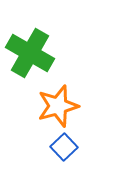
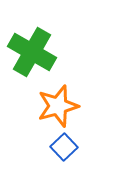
green cross: moved 2 px right, 1 px up
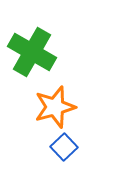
orange star: moved 3 px left, 1 px down
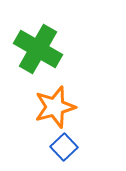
green cross: moved 6 px right, 3 px up
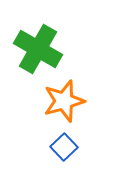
orange star: moved 9 px right, 6 px up
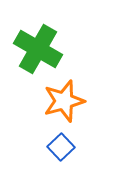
blue square: moved 3 px left
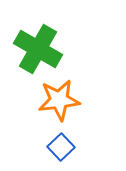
orange star: moved 5 px left, 1 px up; rotated 9 degrees clockwise
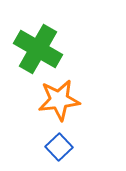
blue square: moved 2 px left
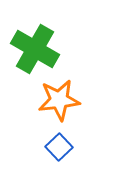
green cross: moved 3 px left
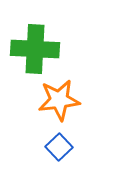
green cross: rotated 27 degrees counterclockwise
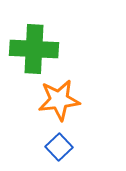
green cross: moved 1 px left
